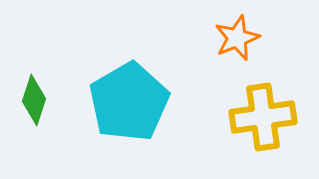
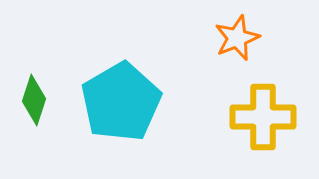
cyan pentagon: moved 8 px left
yellow cross: rotated 8 degrees clockwise
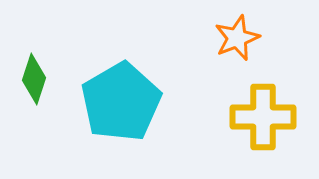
green diamond: moved 21 px up
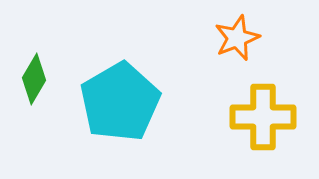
green diamond: rotated 12 degrees clockwise
cyan pentagon: moved 1 px left
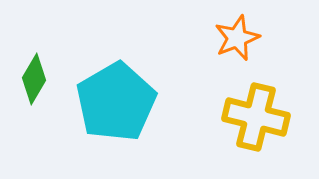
cyan pentagon: moved 4 px left
yellow cross: moved 7 px left; rotated 14 degrees clockwise
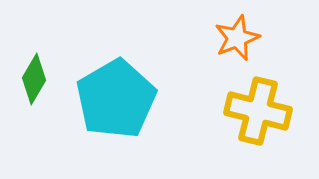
cyan pentagon: moved 3 px up
yellow cross: moved 2 px right, 6 px up
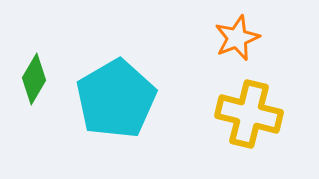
yellow cross: moved 9 px left, 3 px down
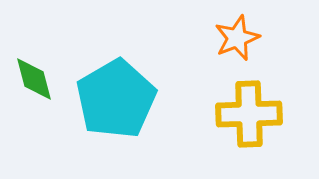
green diamond: rotated 45 degrees counterclockwise
yellow cross: rotated 16 degrees counterclockwise
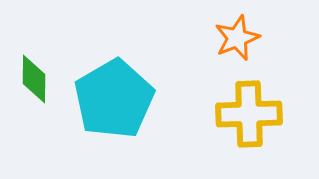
green diamond: rotated 15 degrees clockwise
cyan pentagon: moved 2 px left
